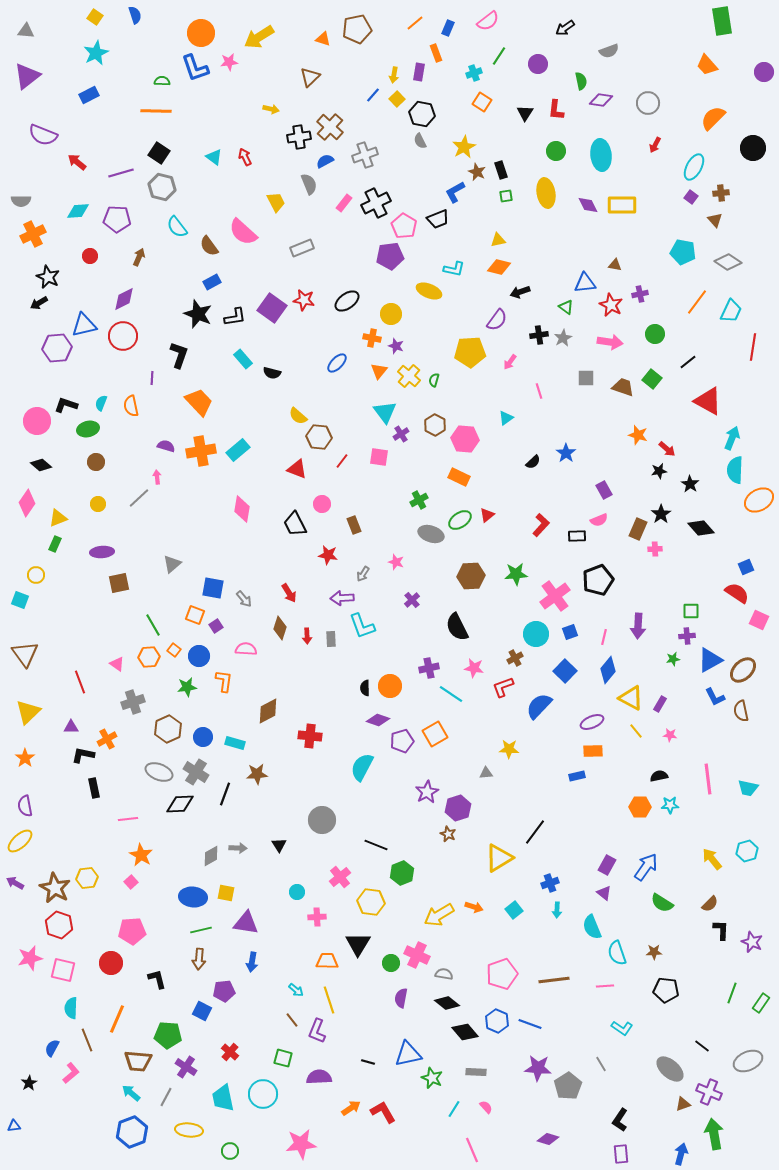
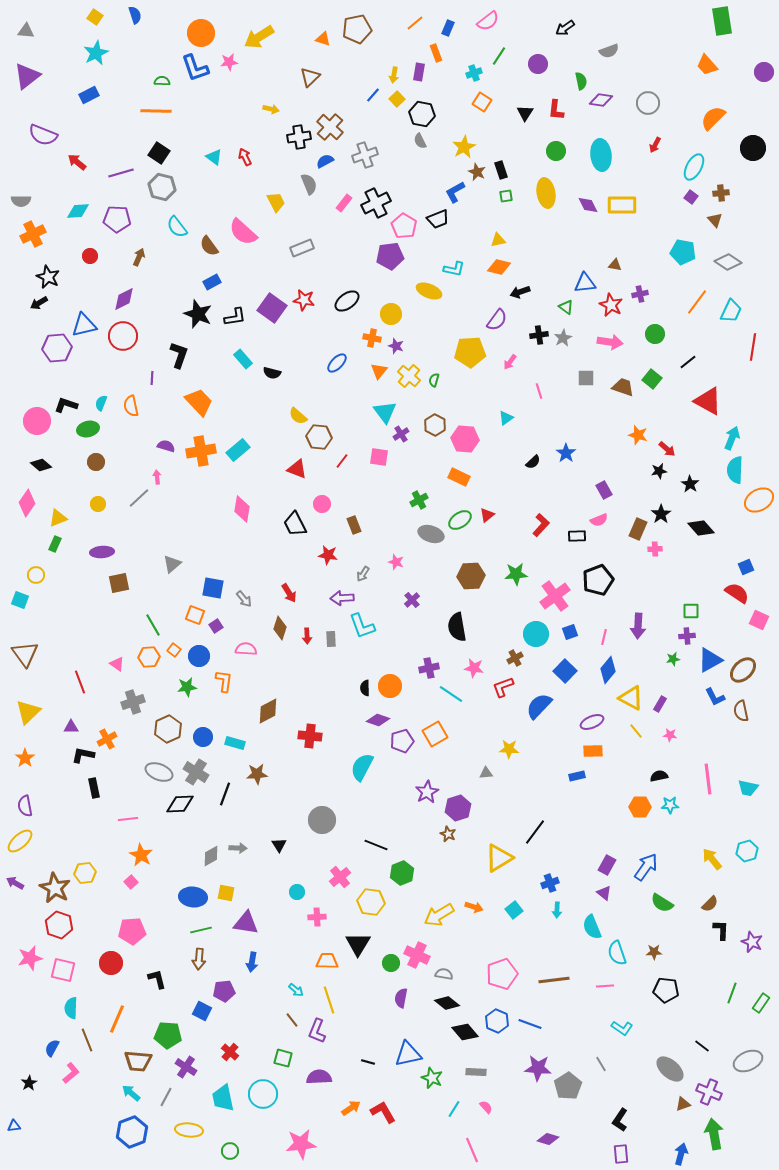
black semicircle at (457, 627): rotated 16 degrees clockwise
yellow hexagon at (87, 878): moved 2 px left, 5 px up
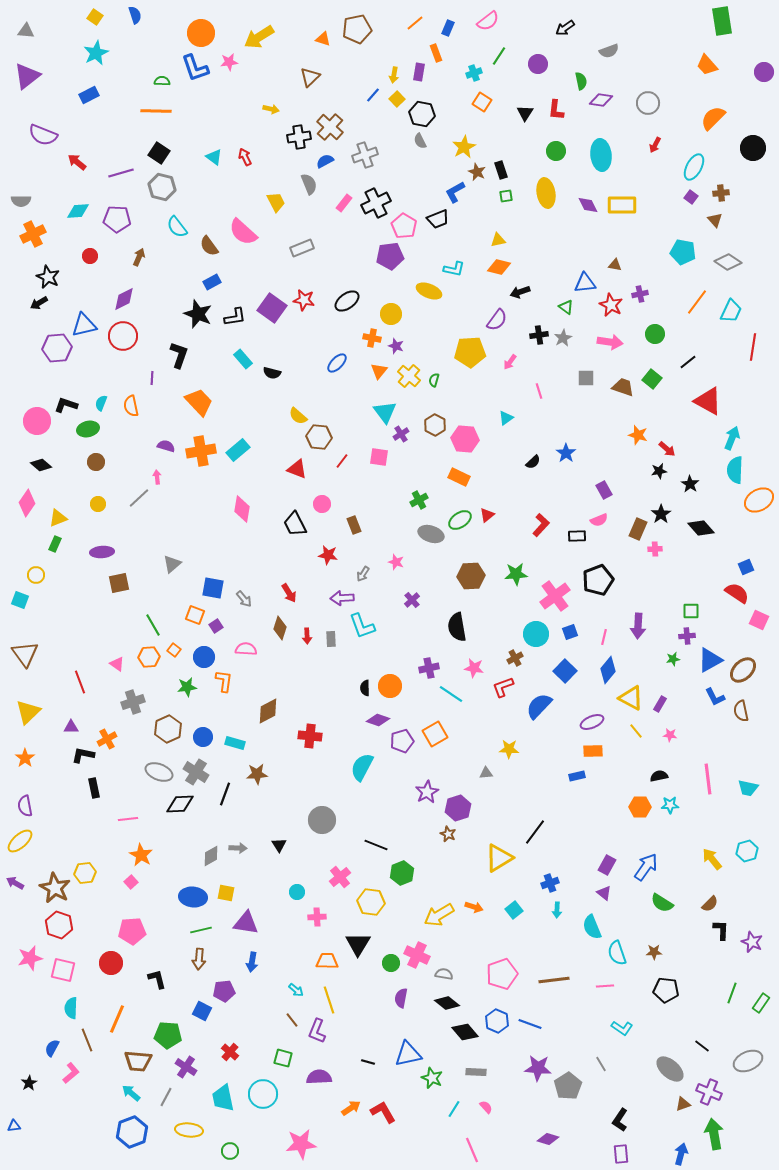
blue circle at (199, 656): moved 5 px right, 1 px down
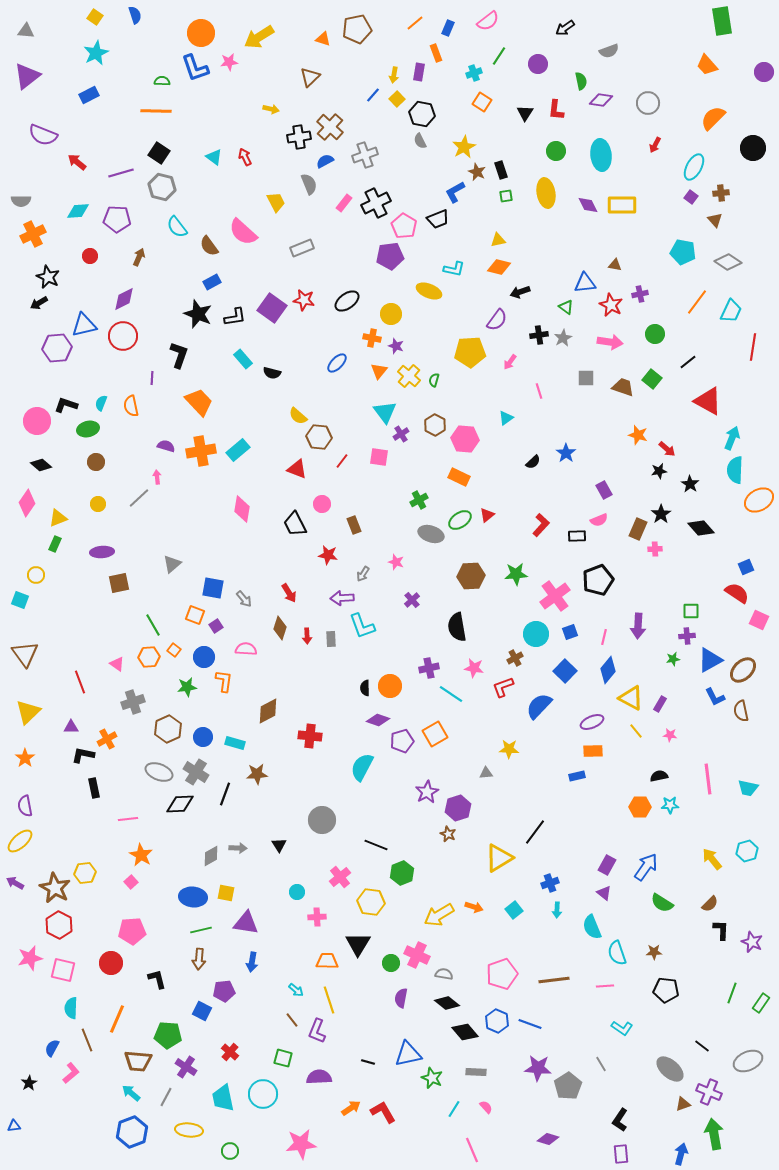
red hexagon at (59, 925): rotated 8 degrees clockwise
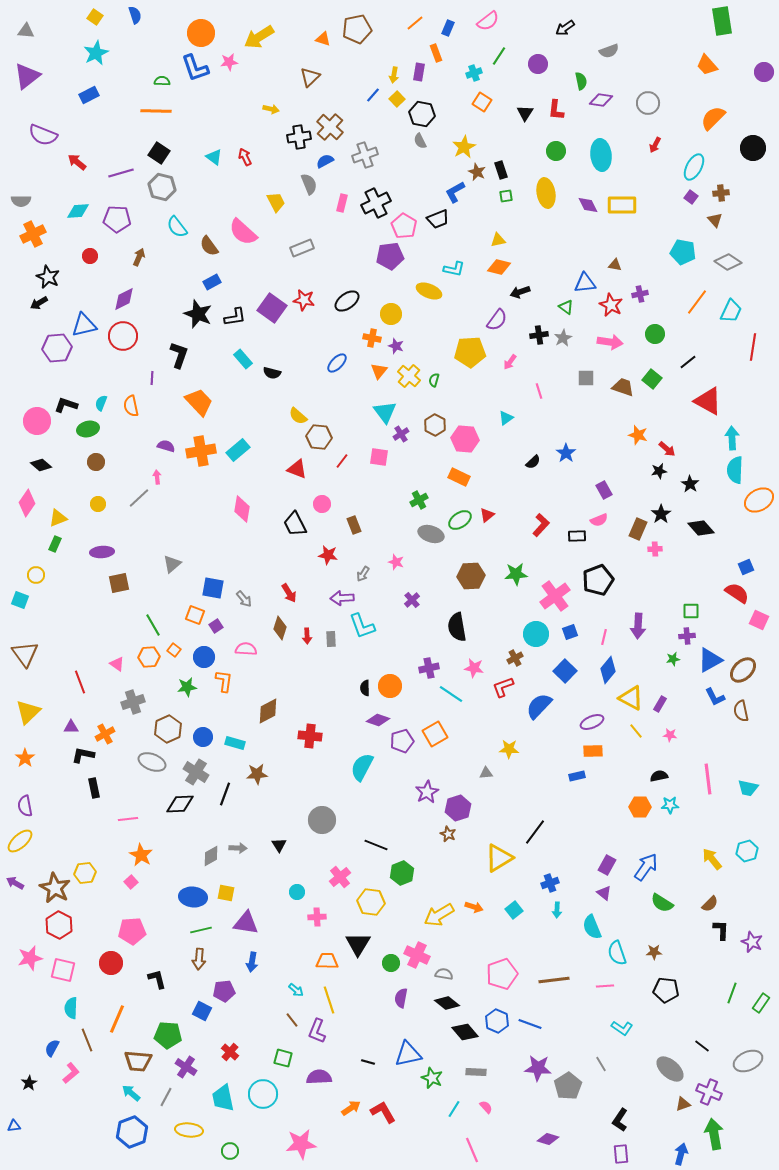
pink rectangle at (344, 203): moved 2 px left; rotated 24 degrees counterclockwise
cyan arrow at (732, 438): rotated 25 degrees counterclockwise
orange cross at (107, 739): moved 2 px left, 5 px up
gray ellipse at (159, 772): moved 7 px left, 10 px up
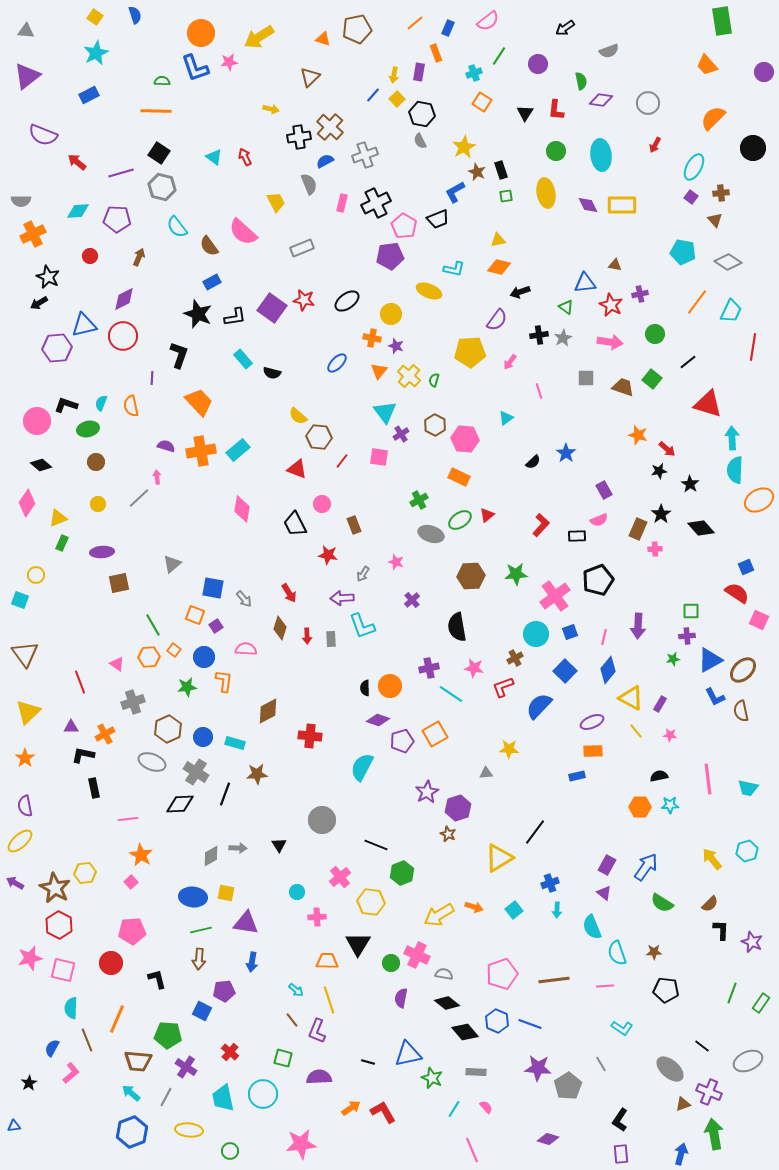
red triangle at (708, 401): moved 3 px down; rotated 12 degrees counterclockwise
green rectangle at (55, 544): moved 7 px right, 1 px up
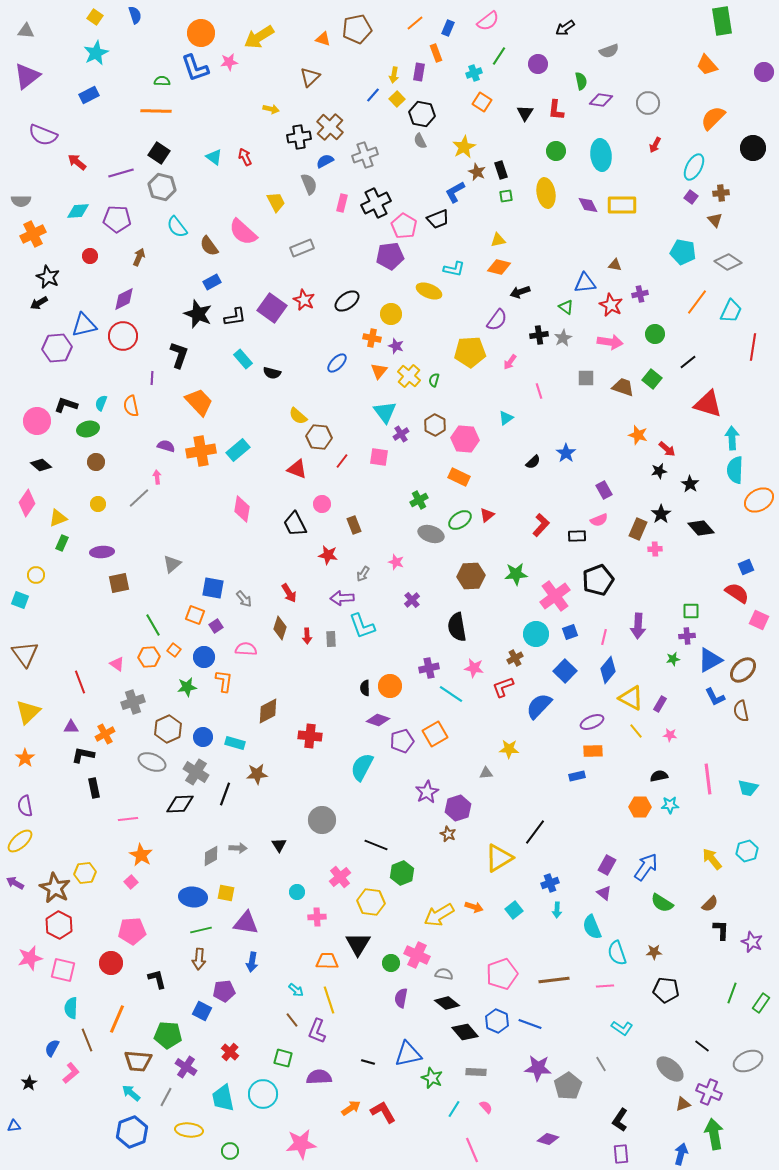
red star at (304, 300): rotated 15 degrees clockwise
